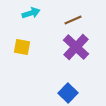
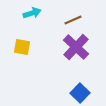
cyan arrow: moved 1 px right
blue square: moved 12 px right
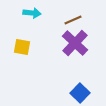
cyan arrow: rotated 24 degrees clockwise
purple cross: moved 1 px left, 4 px up
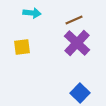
brown line: moved 1 px right
purple cross: moved 2 px right
yellow square: rotated 18 degrees counterclockwise
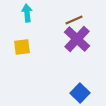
cyan arrow: moved 5 px left; rotated 102 degrees counterclockwise
purple cross: moved 4 px up
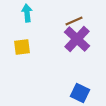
brown line: moved 1 px down
blue square: rotated 18 degrees counterclockwise
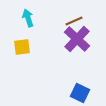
cyan arrow: moved 1 px right, 5 px down; rotated 12 degrees counterclockwise
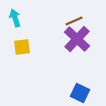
cyan arrow: moved 13 px left
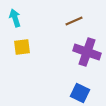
purple cross: moved 10 px right, 13 px down; rotated 24 degrees counterclockwise
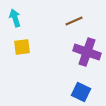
blue square: moved 1 px right, 1 px up
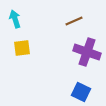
cyan arrow: moved 1 px down
yellow square: moved 1 px down
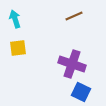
brown line: moved 5 px up
yellow square: moved 4 px left
purple cross: moved 15 px left, 12 px down
